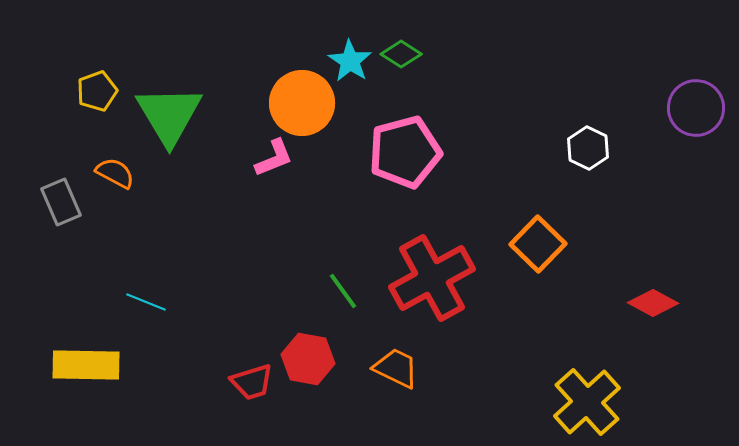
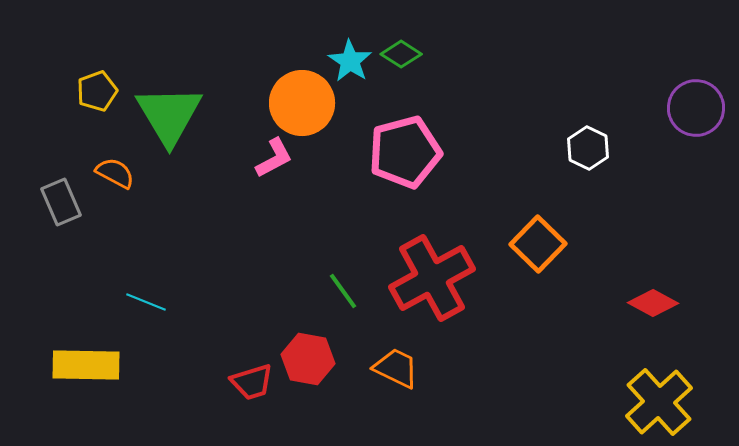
pink L-shape: rotated 6 degrees counterclockwise
yellow cross: moved 72 px right
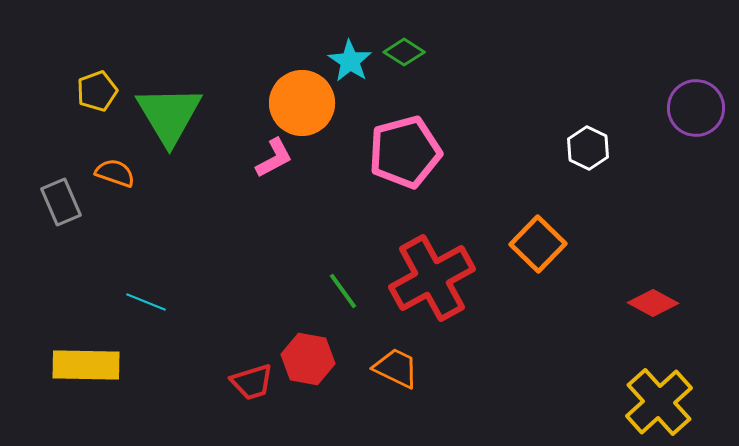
green diamond: moved 3 px right, 2 px up
orange semicircle: rotated 9 degrees counterclockwise
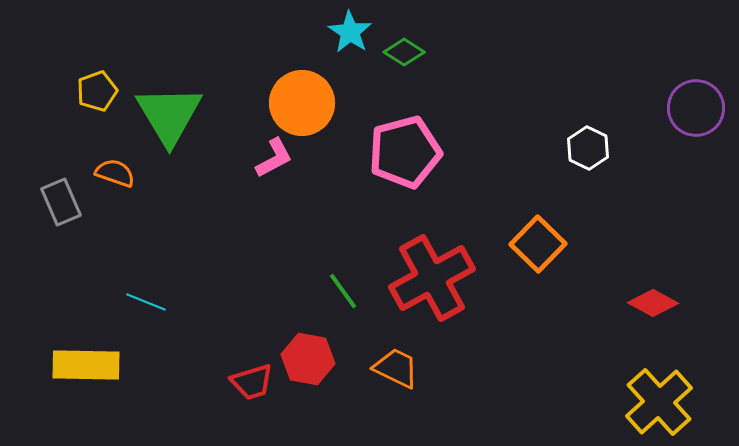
cyan star: moved 29 px up
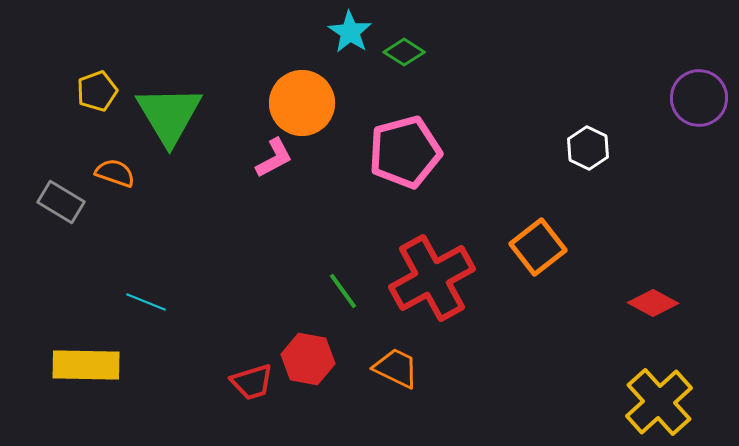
purple circle: moved 3 px right, 10 px up
gray rectangle: rotated 36 degrees counterclockwise
orange square: moved 3 px down; rotated 8 degrees clockwise
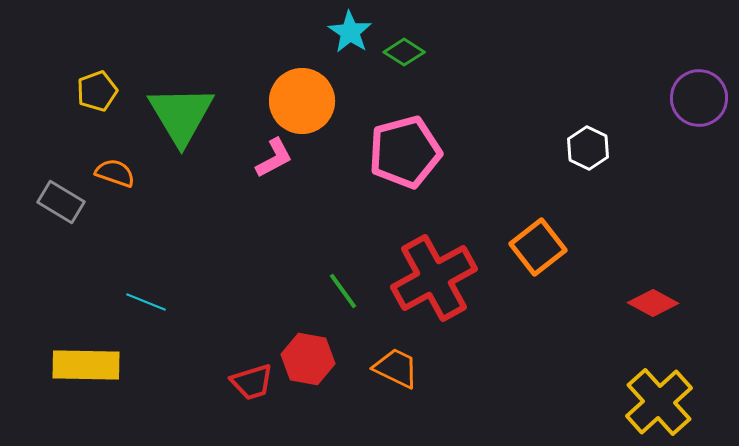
orange circle: moved 2 px up
green triangle: moved 12 px right
red cross: moved 2 px right
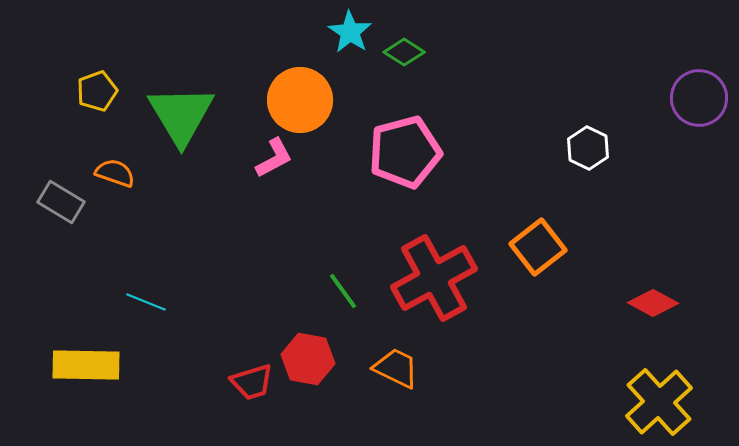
orange circle: moved 2 px left, 1 px up
